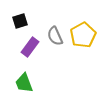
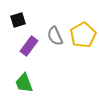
black square: moved 2 px left, 1 px up
purple rectangle: moved 1 px left, 1 px up
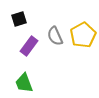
black square: moved 1 px right, 1 px up
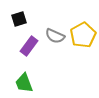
gray semicircle: rotated 42 degrees counterclockwise
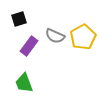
yellow pentagon: moved 2 px down
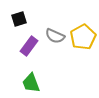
green trapezoid: moved 7 px right
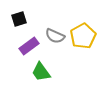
yellow pentagon: moved 1 px up
purple rectangle: rotated 18 degrees clockwise
green trapezoid: moved 10 px right, 11 px up; rotated 15 degrees counterclockwise
